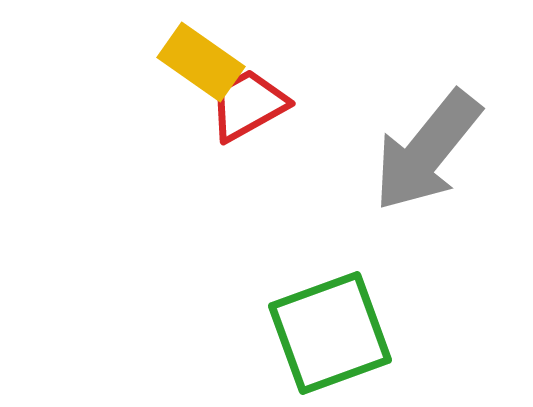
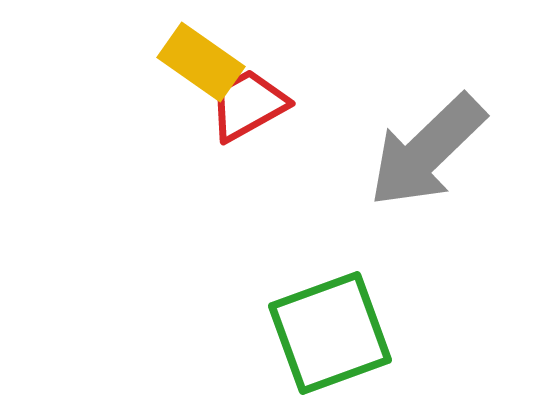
gray arrow: rotated 7 degrees clockwise
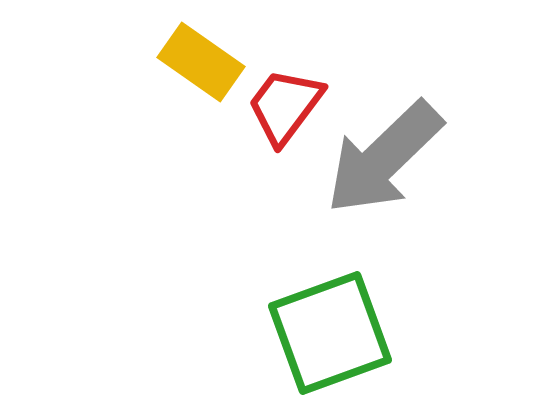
red trapezoid: moved 37 px right, 1 px down; rotated 24 degrees counterclockwise
gray arrow: moved 43 px left, 7 px down
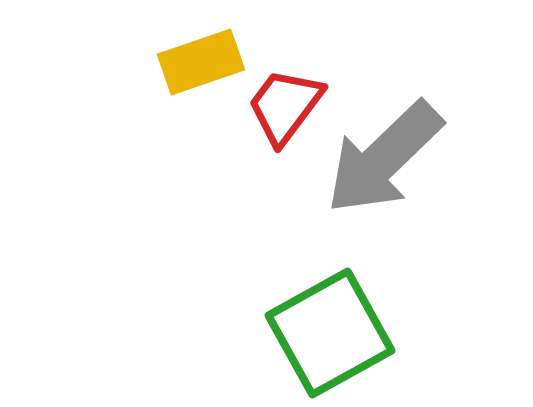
yellow rectangle: rotated 54 degrees counterclockwise
green square: rotated 9 degrees counterclockwise
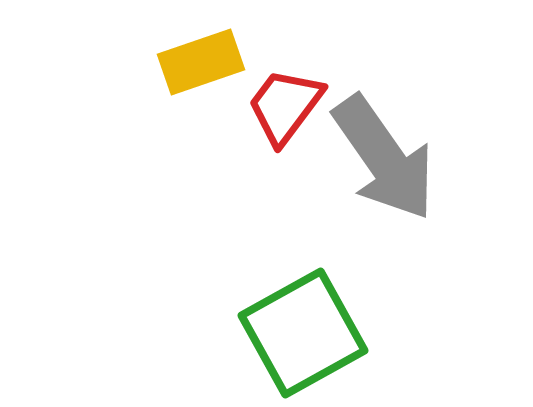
gray arrow: rotated 81 degrees counterclockwise
green square: moved 27 px left
